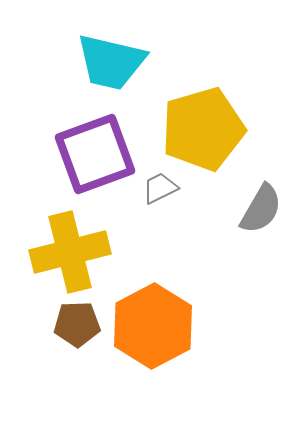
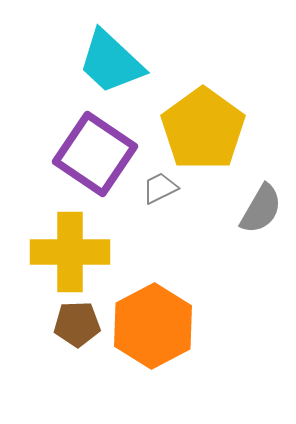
cyan trapezoid: rotated 30 degrees clockwise
yellow pentagon: rotated 20 degrees counterclockwise
purple square: rotated 36 degrees counterclockwise
yellow cross: rotated 14 degrees clockwise
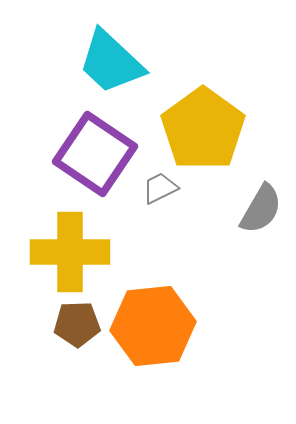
orange hexagon: rotated 22 degrees clockwise
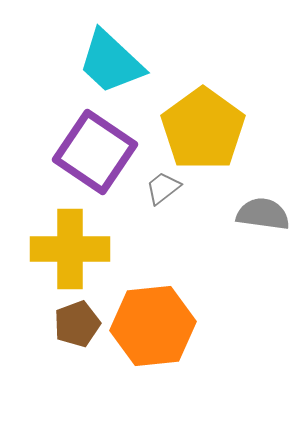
purple square: moved 2 px up
gray trapezoid: moved 3 px right; rotated 12 degrees counterclockwise
gray semicircle: moved 2 px right, 5 px down; rotated 112 degrees counterclockwise
yellow cross: moved 3 px up
brown pentagon: rotated 18 degrees counterclockwise
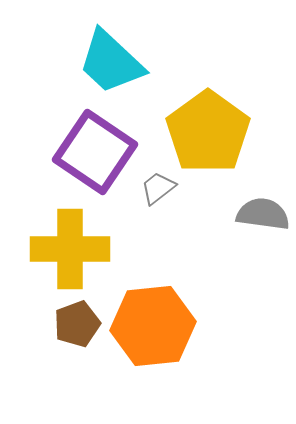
yellow pentagon: moved 5 px right, 3 px down
gray trapezoid: moved 5 px left
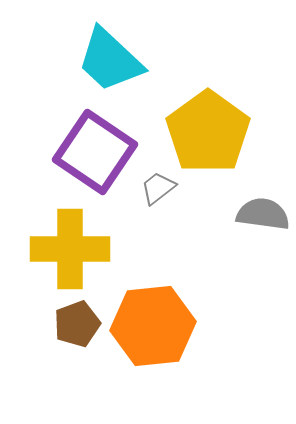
cyan trapezoid: moved 1 px left, 2 px up
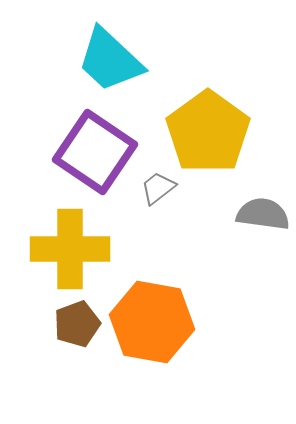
orange hexagon: moved 1 px left, 4 px up; rotated 16 degrees clockwise
